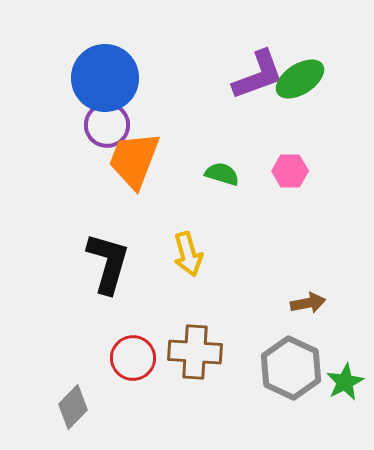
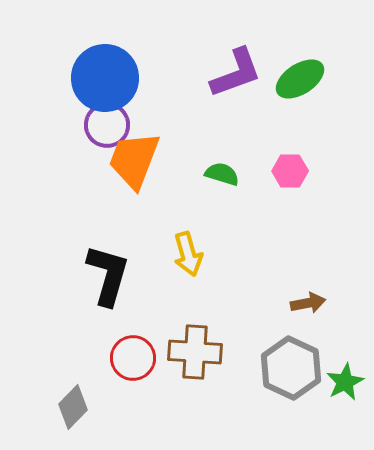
purple L-shape: moved 22 px left, 2 px up
black L-shape: moved 12 px down
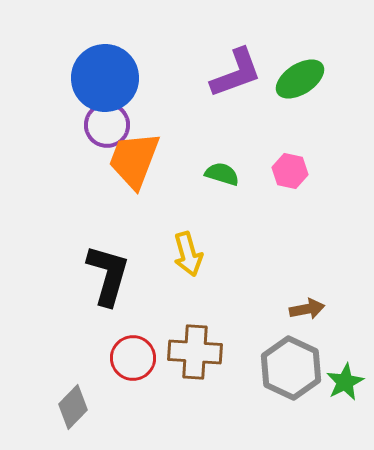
pink hexagon: rotated 12 degrees clockwise
brown arrow: moved 1 px left, 6 px down
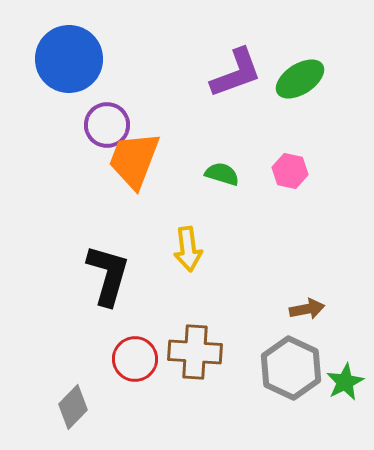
blue circle: moved 36 px left, 19 px up
yellow arrow: moved 5 px up; rotated 9 degrees clockwise
red circle: moved 2 px right, 1 px down
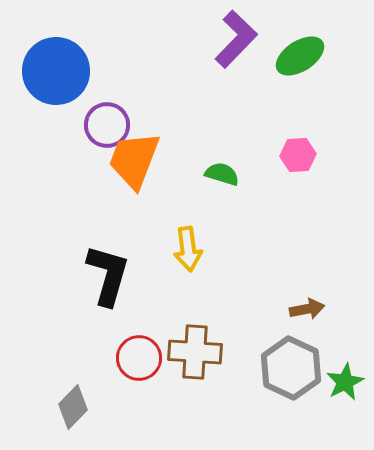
blue circle: moved 13 px left, 12 px down
purple L-shape: moved 34 px up; rotated 26 degrees counterclockwise
green ellipse: moved 23 px up
pink hexagon: moved 8 px right, 16 px up; rotated 16 degrees counterclockwise
red circle: moved 4 px right, 1 px up
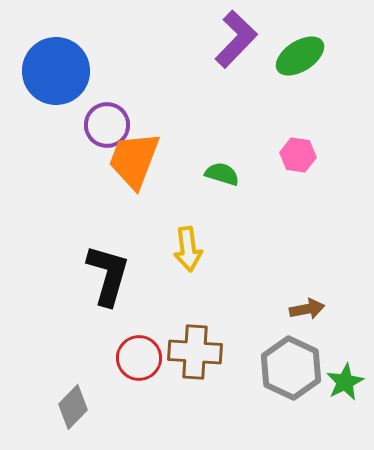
pink hexagon: rotated 12 degrees clockwise
